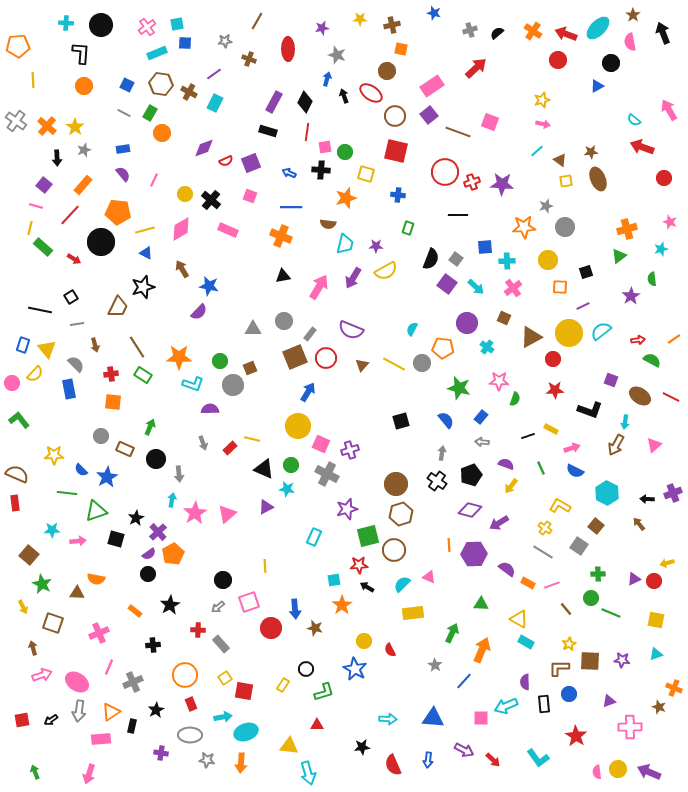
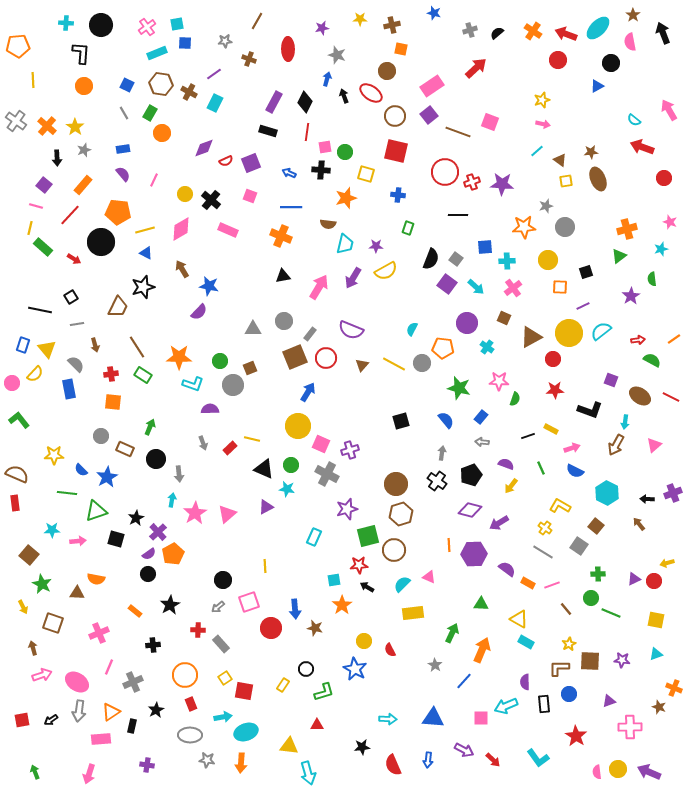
gray line at (124, 113): rotated 32 degrees clockwise
purple cross at (161, 753): moved 14 px left, 12 px down
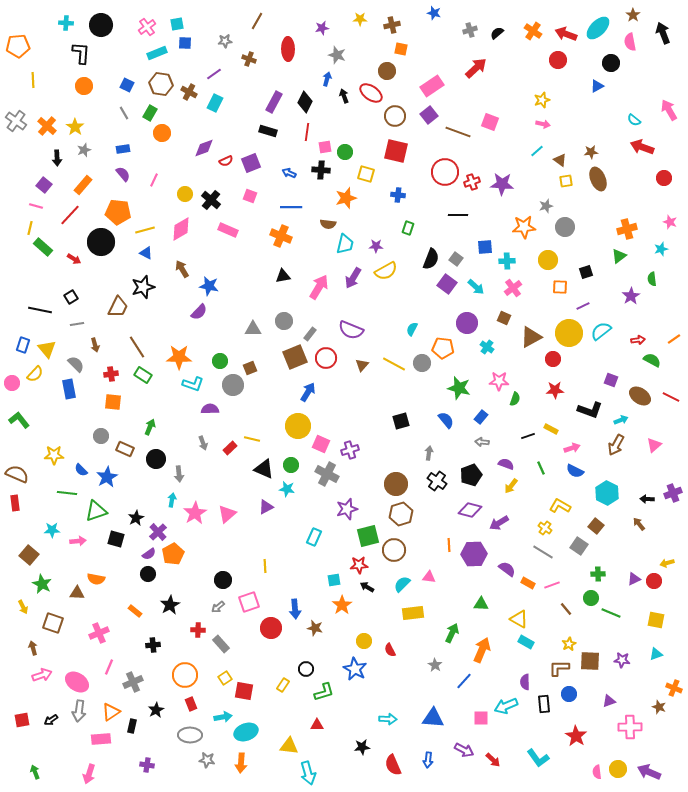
cyan arrow at (625, 422): moved 4 px left, 2 px up; rotated 120 degrees counterclockwise
gray arrow at (442, 453): moved 13 px left
pink triangle at (429, 577): rotated 16 degrees counterclockwise
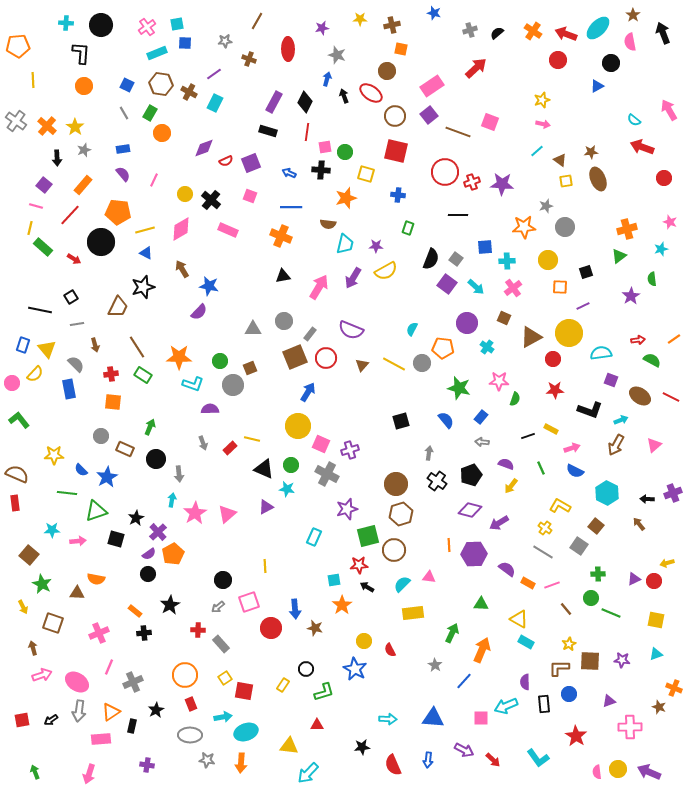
cyan semicircle at (601, 331): moved 22 px down; rotated 30 degrees clockwise
black cross at (153, 645): moved 9 px left, 12 px up
cyan arrow at (308, 773): rotated 60 degrees clockwise
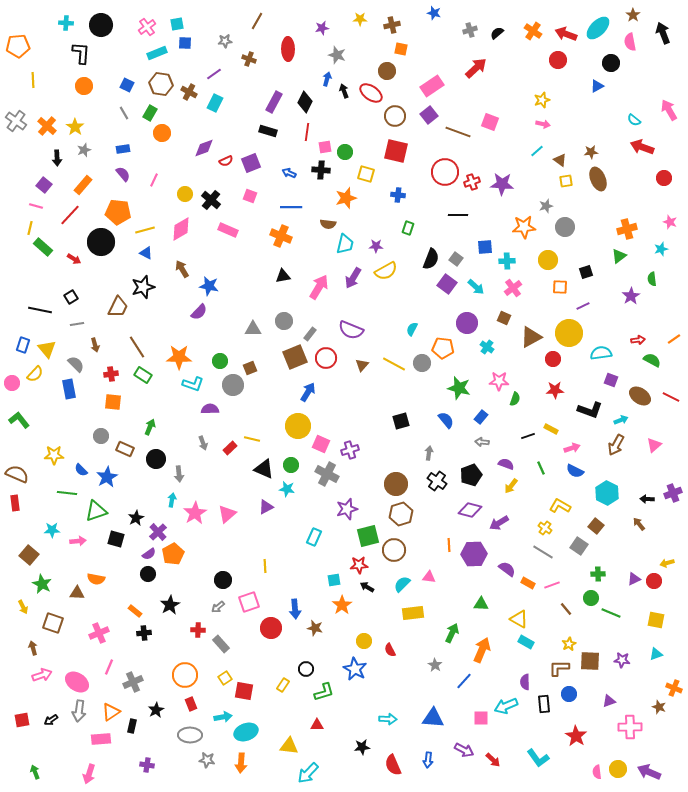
black arrow at (344, 96): moved 5 px up
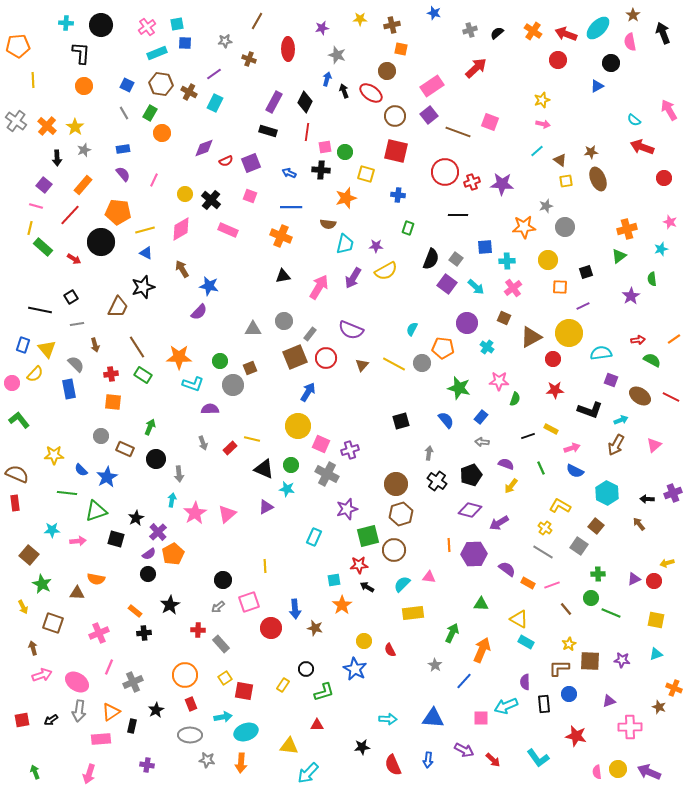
red star at (576, 736): rotated 20 degrees counterclockwise
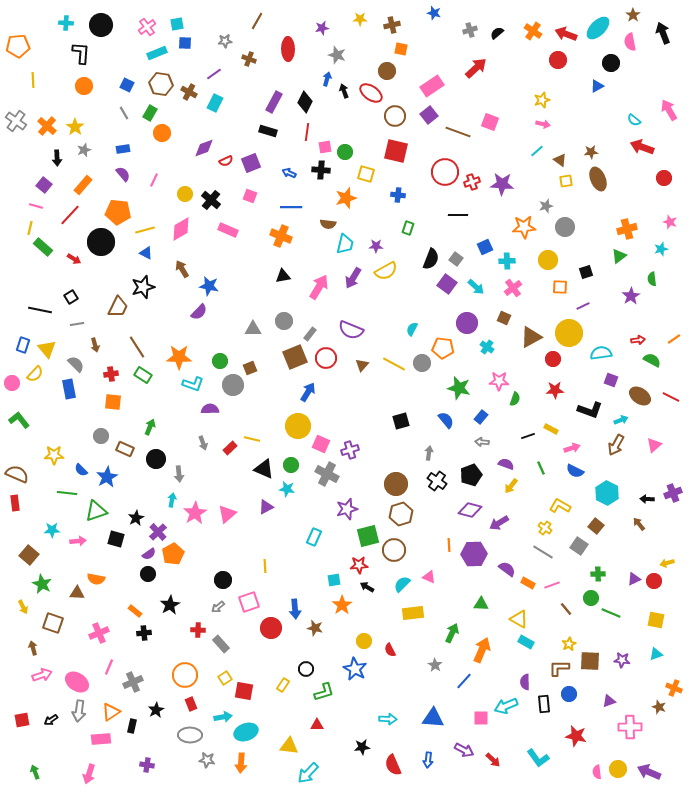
blue square at (485, 247): rotated 21 degrees counterclockwise
pink triangle at (429, 577): rotated 16 degrees clockwise
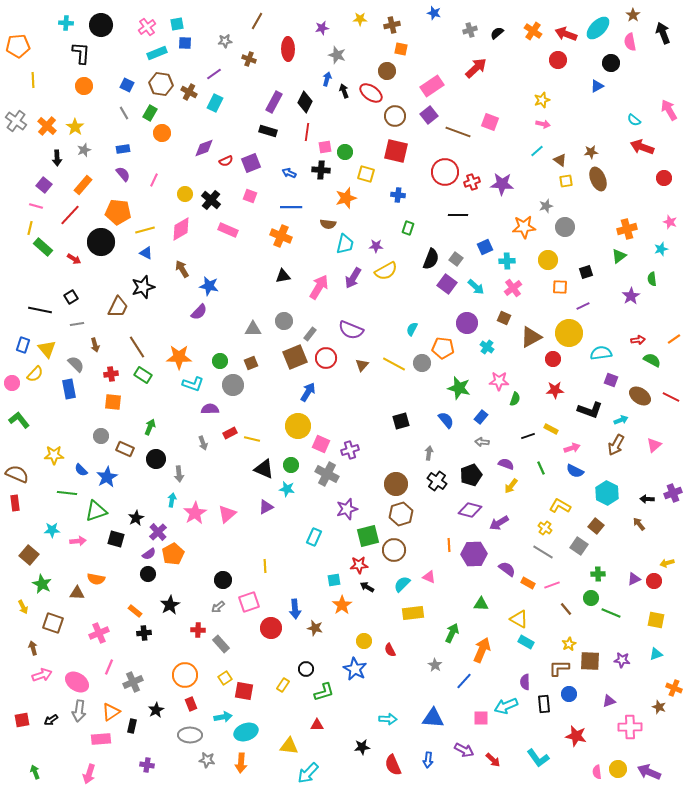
brown square at (250, 368): moved 1 px right, 5 px up
red rectangle at (230, 448): moved 15 px up; rotated 16 degrees clockwise
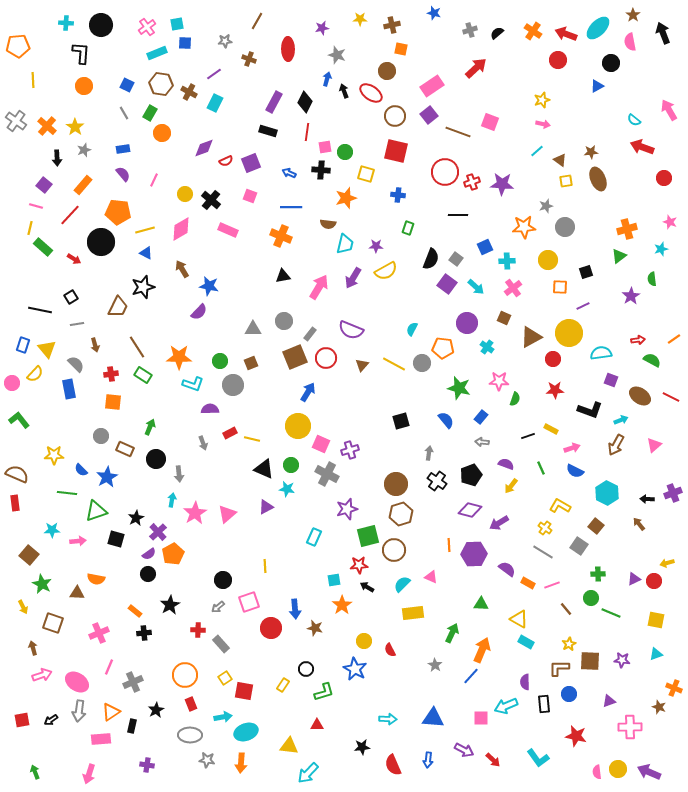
pink triangle at (429, 577): moved 2 px right
blue line at (464, 681): moved 7 px right, 5 px up
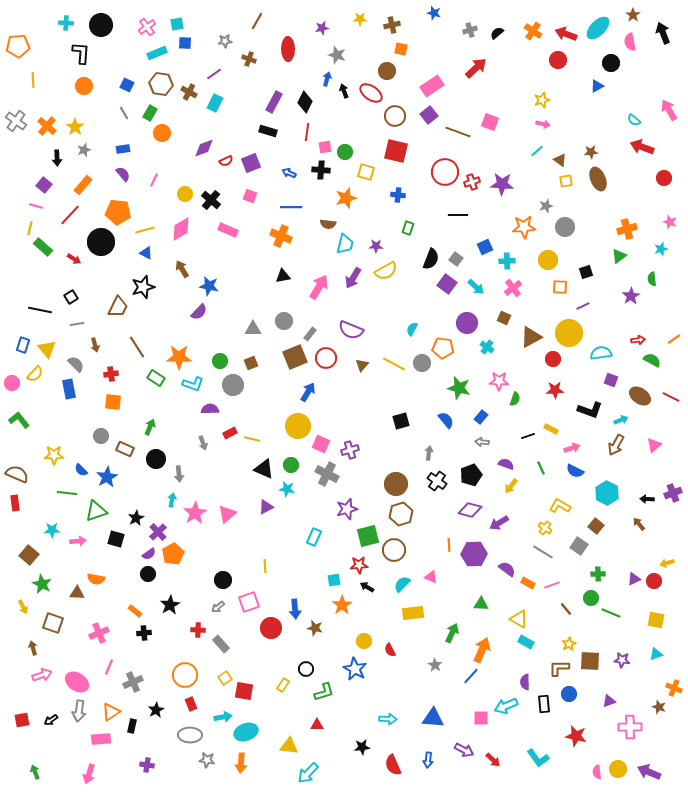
yellow square at (366, 174): moved 2 px up
green rectangle at (143, 375): moved 13 px right, 3 px down
